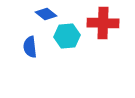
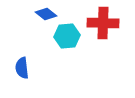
blue semicircle: moved 8 px left, 21 px down
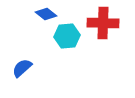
blue semicircle: rotated 55 degrees clockwise
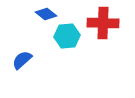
blue semicircle: moved 8 px up
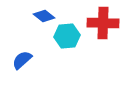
blue diamond: moved 2 px left, 2 px down
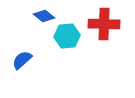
red cross: moved 1 px right, 1 px down
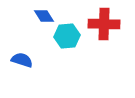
blue diamond: rotated 20 degrees clockwise
blue semicircle: rotated 60 degrees clockwise
